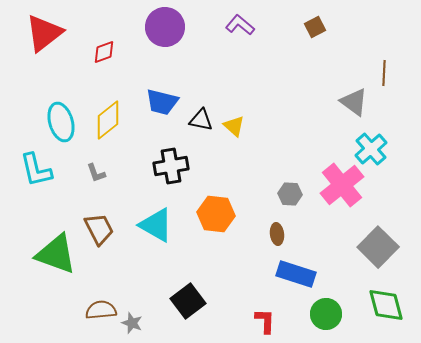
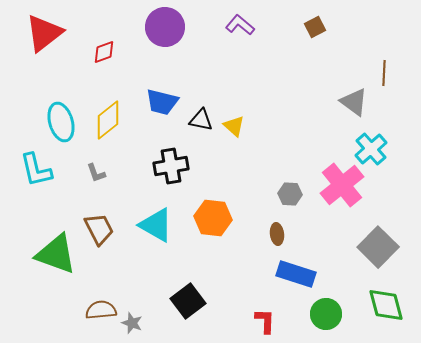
orange hexagon: moved 3 px left, 4 px down
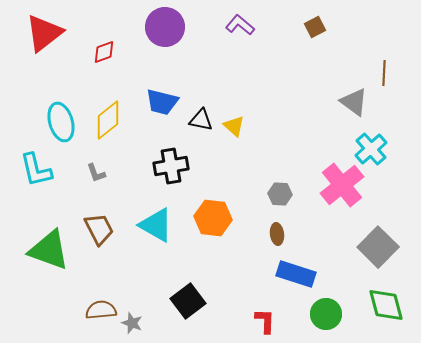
gray hexagon: moved 10 px left
green triangle: moved 7 px left, 4 px up
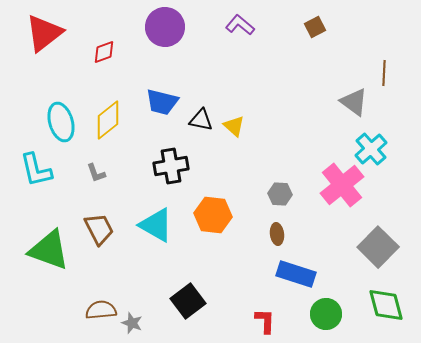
orange hexagon: moved 3 px up
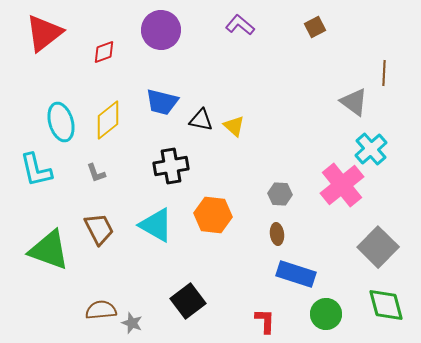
purple circle: moved 4 px left, 3 px down
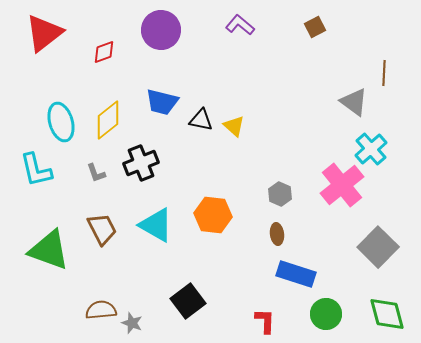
black cross: moved 30 px left, 3 px up; rotated 12 degrees counterclockwise
gray hexagon: rotated 20 degrees clockwise
brown trapezoid: moved 3 px right
green diamond: moved 1 px right, 9 px down
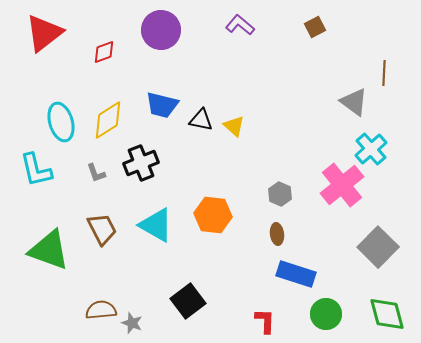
blue trapezoid: moved 3 px down
yellow diamond: rotated 6 degrees clockwise
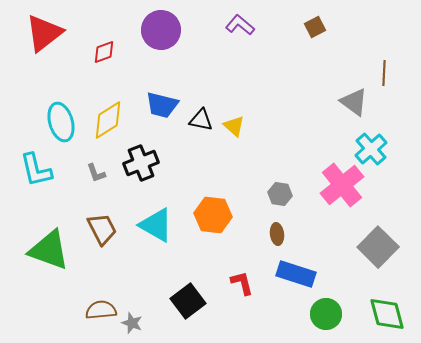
gray hexagon: rotated 15 degrees counterclockwise
red L-shape: moved 23 px left, 38 px up; rotated 16 degrees counterclockwise
